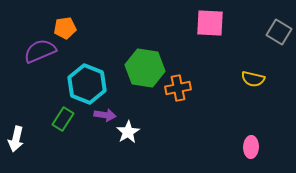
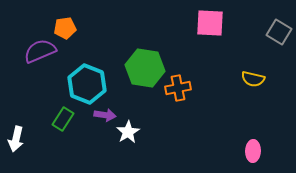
pink ellipse: moved 2 px right, 4 px down
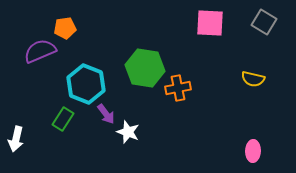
gray square: moved 15 px left, 10 px up
cyan hexagon: moved 1 px left
purple arrow: moved 1 px right, 1 px up; rotated 45 degrees clockwise
white star: rotated 20 degrees counterclockwise
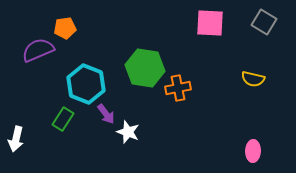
purple semicircle: moved 2 px left, 1 px up
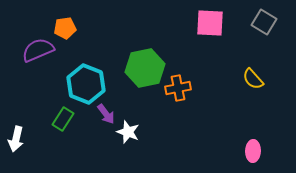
green hexagon: rotated 21 degrees counterclockwise
yellow semicircle: rotated 35 degrees clockwise
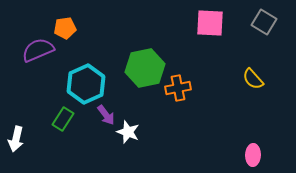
cyan hexagon: rotated 15 degrees clockwise
purple arrow: moved 1 px down
pink ellipse: moved 4 px down
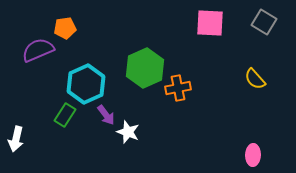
green hexagon: rotated 12 degrees counterclockwise
yellow semicircle: moved 2 px right
green rectangle: moved 2 px right, 4 px up
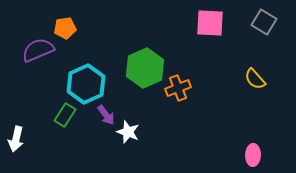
orange cross: rotated 10 degrees counterclockwise
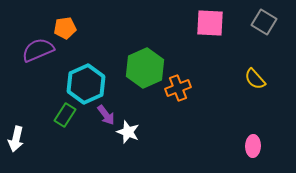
pink ellipse: moved 9 px up
